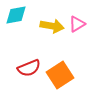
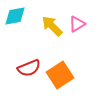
cyan diamond: moved 1 px left, 1 px down
yellow arrow: rotated 145 degrees counterclockwise
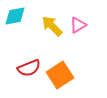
pink triangle: moved 1 px right, 1 px down
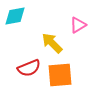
yellow arrow: moved 17 px down
orange square: rotated 28 degrees clockwise
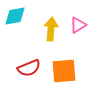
yellow arrow: moved 1 px left, 14 px up; rotated 50 degrees clockwise
orange square: moved 4 px right, 4 px up
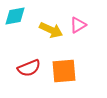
yellow arrow: moved 1 px down; rotated 110 degrees clockwise
